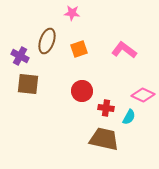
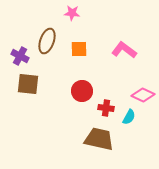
orange square: rotated 18 degrees clockwise
brown trapezoid: moved 5 px left
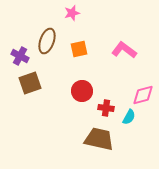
pink star: rotated 21 degrees counterclockwise
orange square: rotated 12 degrees counterclockwise
brown square: moved 2 px right, 1 px up; rotated 25 degrees counterclockwise
pink diamond: rotated 40 degrees counterclockwise
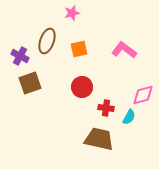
red circle: moved 4 px up
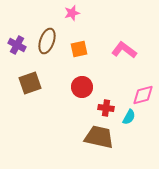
purple cross: moved 3 px left, 11 px up
brown trapezoid: moved 2 px up
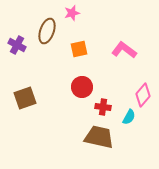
brown ellipse: moved 10 px up
brown square: moved 5 px left, 15 px down
pink diamond: rotated 35 degrees counterclockwise
red cross: moved 3 px left, 1 px up
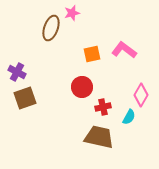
brown ellipse: moved 4 px right, 3 px up
purple cross: moved 27 px down
orange square: moved 13 px right, 5 px down
pink diamond: moved 2 px left; rotated 10 degrees counterclockwise
red cross: rotated 21 degrees counterclockwise
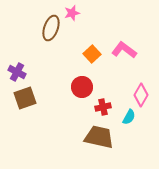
orange square: rotated 30 degrees counterclockwise
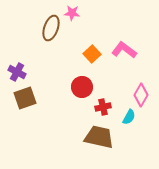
pink star: rotated 21 degrees clockwise
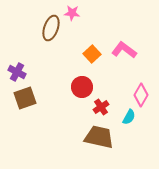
red cross: moved 2 px left; rotated 21 degrees counterclockwise
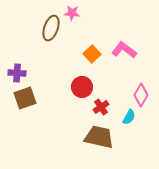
purple cross: moved 1 px down; rotated 24 degrees counterclockwise
